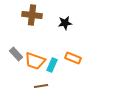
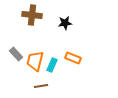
orange trapezoid: rotated 85 degrees clockwise
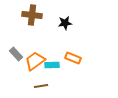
orange trapezoid: rotated 40 degrees clockwise
cyan rectangle: rotated 64 degrees clockwise
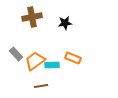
brown cross: moved 2 px down; rotated 18 degrees counterclockwise
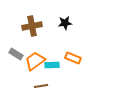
brown cross: moved 9 px down
gray rectangle: rotated 16 degrees counterclockwise
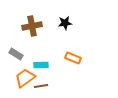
orange trapezoid: moved 10 px left, 17 px down
cyan rectangle: moved 11 px left
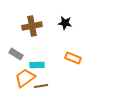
black star: rotated 16 degrees clockwise
cyan rectangle: moved 4 px left
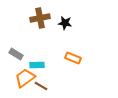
brown cross: moved 8 px right, 8 px up
brown line: rotated 40 degrees clockwise
